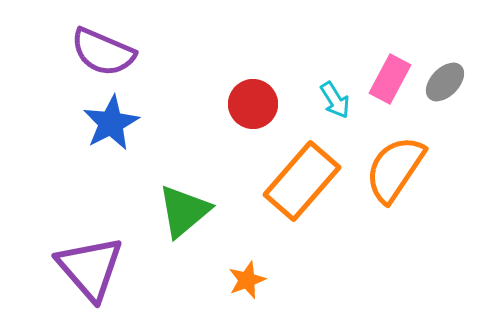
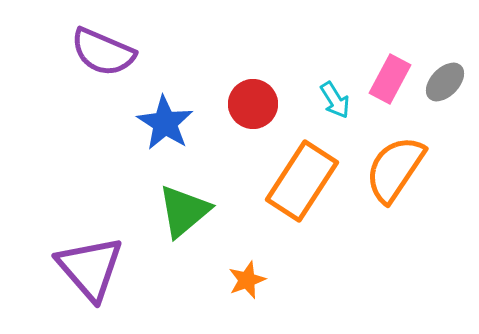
blue star: moved 54 px right; rotated 12 degrees counterclockwise
orange rectangle: rotated 8 degrees counterclockwise
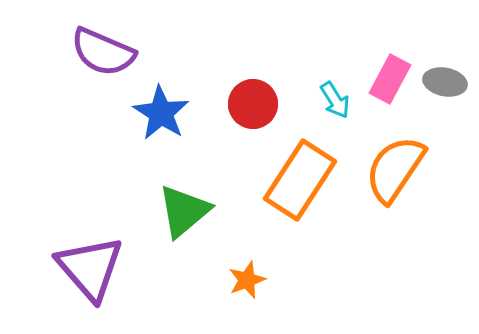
gray ellipse: rotated 57 degrees clockwise
blue star: moved 4 px left, 10 px up
orange rectangle: moved 2 px left, 1 px up
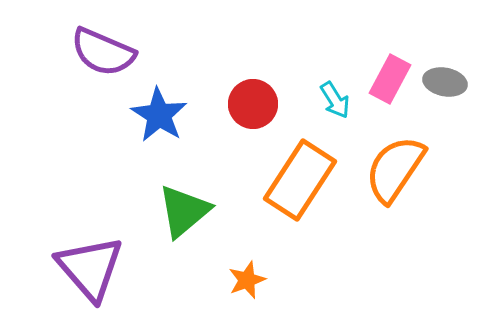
blue star: moved 2 px left, 2 px down
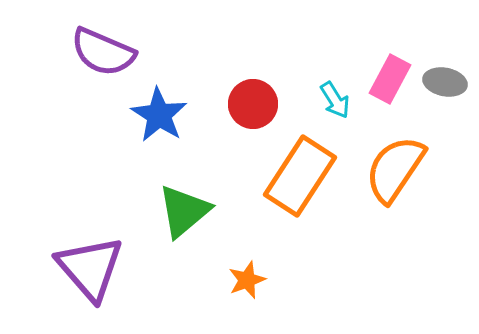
orange rectangle: moved 4 px up
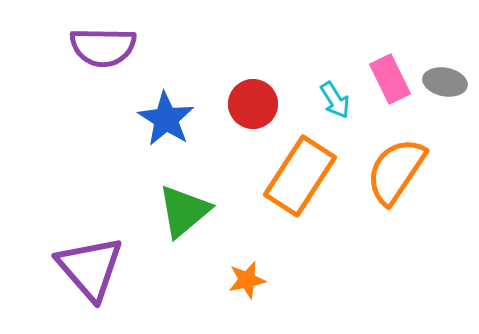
purple semicircle: moved 5 px up; rotated 22 degrees counterclockwise
pink rectangle: rotated 54 degrees counterclockwise
blue star: moved 7 px right, 4 px down
orange semicircle: moved 1 px right, 2 px down
orange star: rotated 9 degrees clockwise
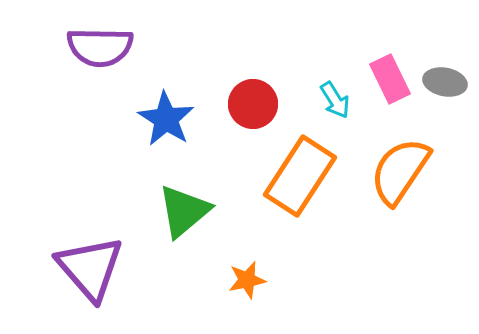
purple semicircle: moved 3 px left
orange semicircle: moved 4 px right
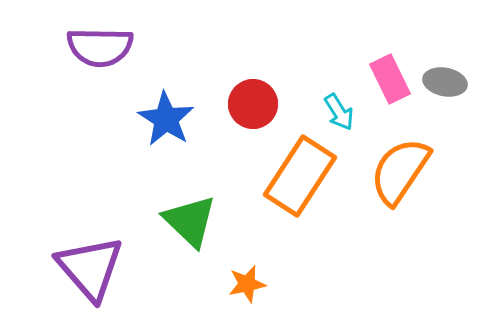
cyan arrow: moved 4 px right, 12 px down
green triangle: moved 6 px right, 10 px down; rotated 36 degrees counterclockwise
orange star: moved 4 px down
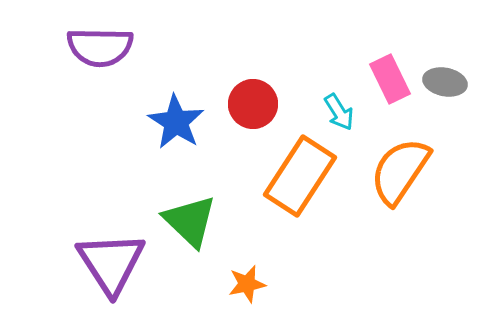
blue star: moved 10 px right, 3 px down
purple triangle: moved 21 px right, 5 px up; rotated 8 degrees clockwise
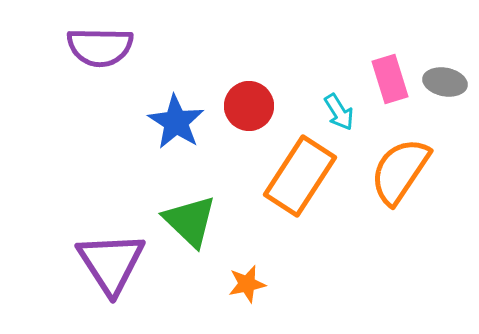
pink rectangle: rotated 9 degrees clockwise
red circle: moved 4 px left, 2 px down
